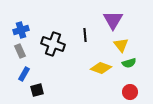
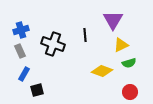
yellow triangle: rotated 42 degrees clockwise
yellow diamond: moved 1 px right, 3 px down
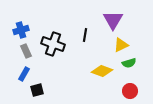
black line: rotated 16 degrees clockwise
gray rectangle: moved 6 px right
red circle: moved 1 px up
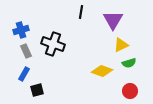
black line: moved 4 px left, 23 px up
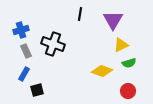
black line: moved 1 px left, 2 px down
red circle: moved 2 px left
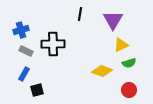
black cross: rotated 20 degrees counterclockwise
gray rectangle: rotated 40 degrees counterclockwise
red circle: moved 1 px right, 1 px up
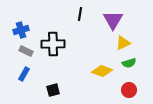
yellow triangle: moved 2 px right, 2 px up
black square: moved 16 px right
